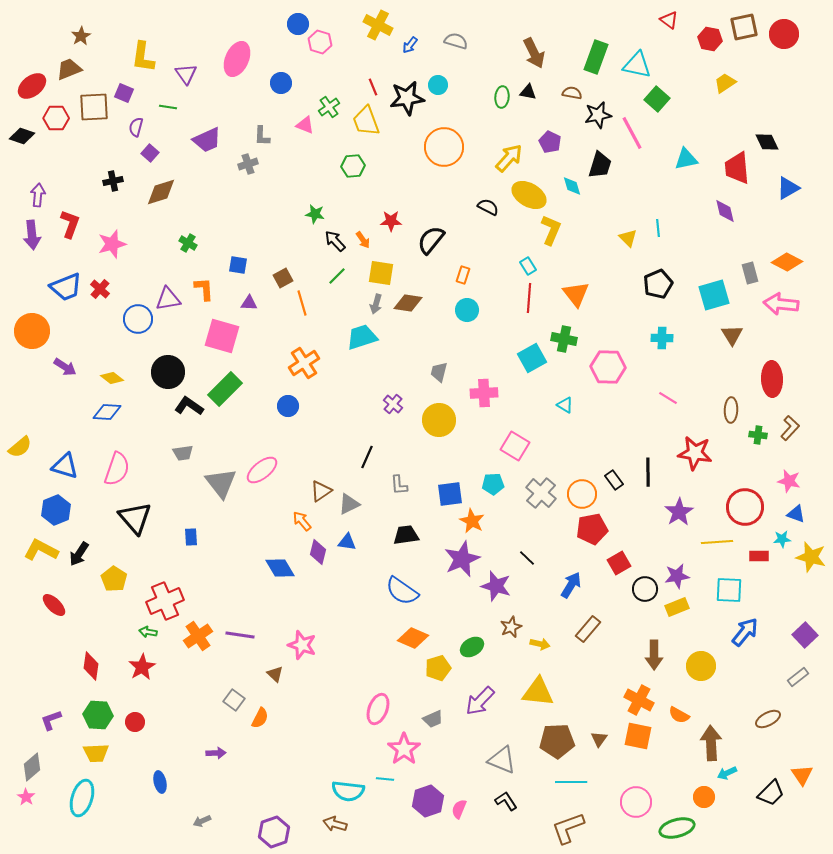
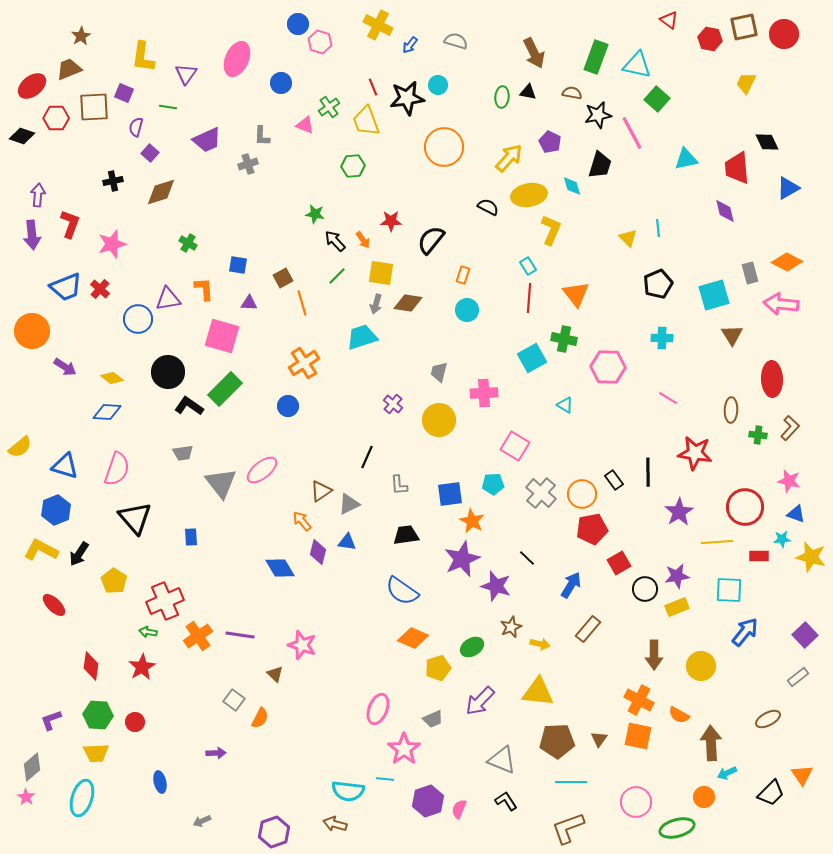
purple triangle at (186, 74): rotated 10 degrees clockwise
yellow trapezoid at (725, 83): moved 21 px right; rotated 30 degrees counterclockwise
yellow ellipse at (529, 195): rotated 40 degrees counterclockwise
yellow pentagon at (114, 579): moved 2 px down
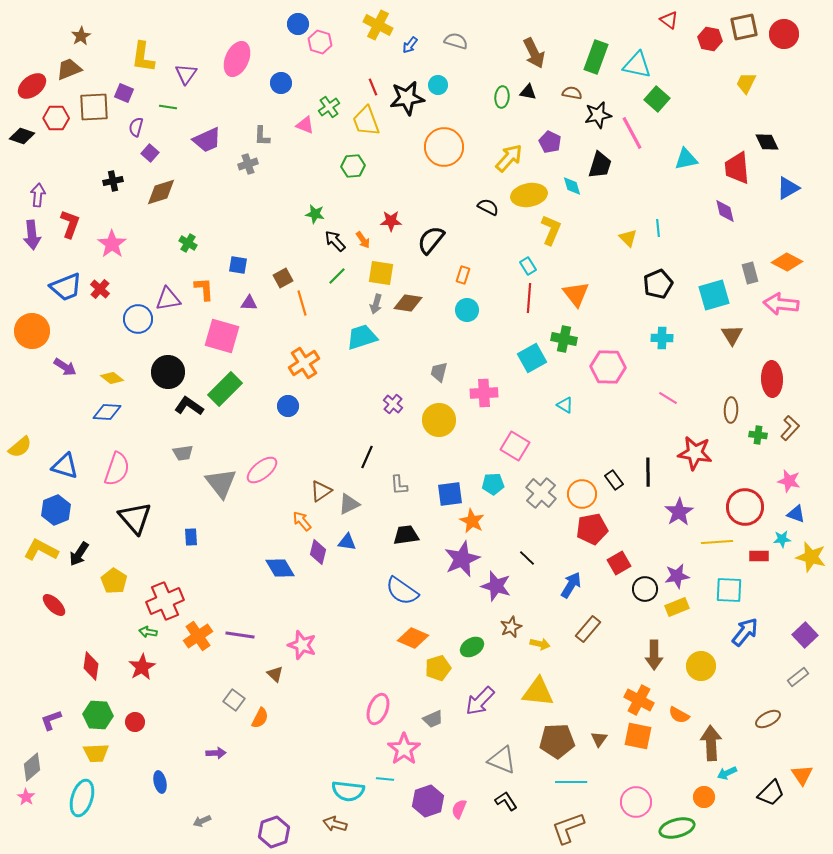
pink star at (112, 244): rotated 20 degrees counterclockwise
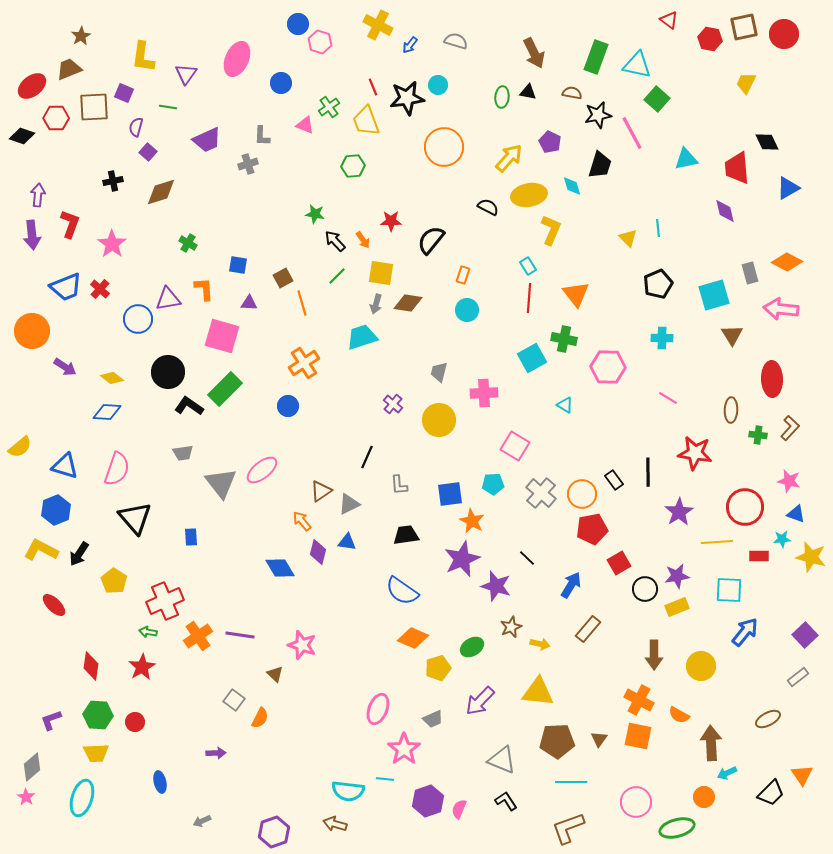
purple square at (150, 153): moved 2 px left, 1 px up
pink arrow at (781, 304): moved 5 px down
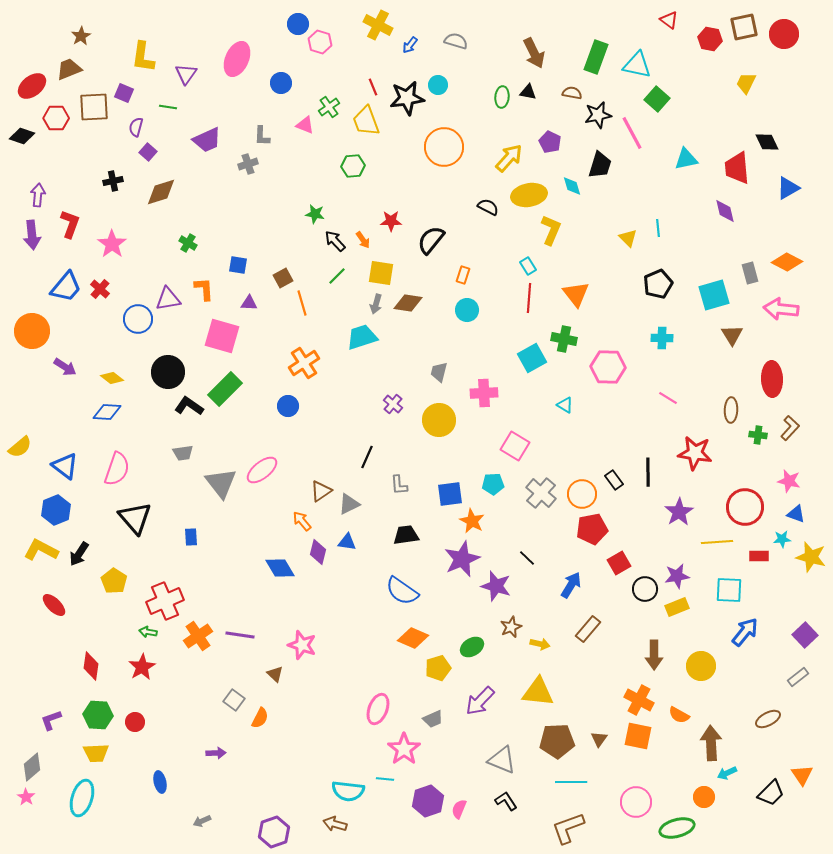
blue trapezoid at (66, 287): rotated 28 degrees counterclockwise
blue triangle at (65, 466): rotated 20 degrees clockwise
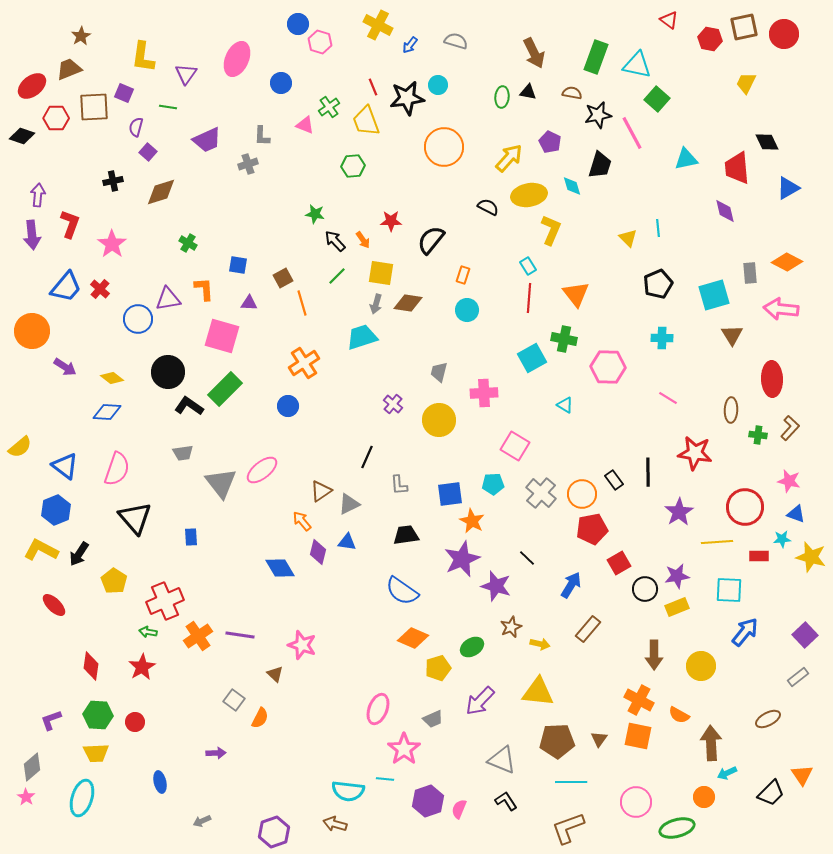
gray rectangle at (750, 273): rotated 10 degrees clockwise
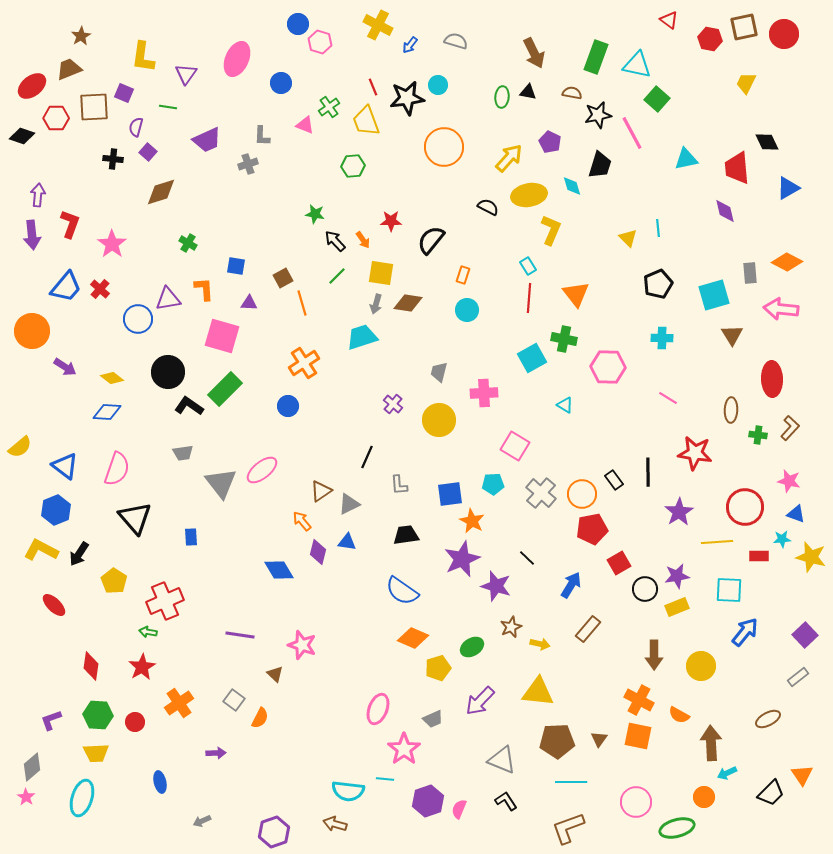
black cross at (113, 181): moved 22 px up; rotated 18 degrees clockwise
blue square at (238, 265): moved 2 px left, 1 px down
blue diamond at (280, 568): moved 1 px left, 2 px down
orange cross at (198, 636): moved 19 px left, 67 px down
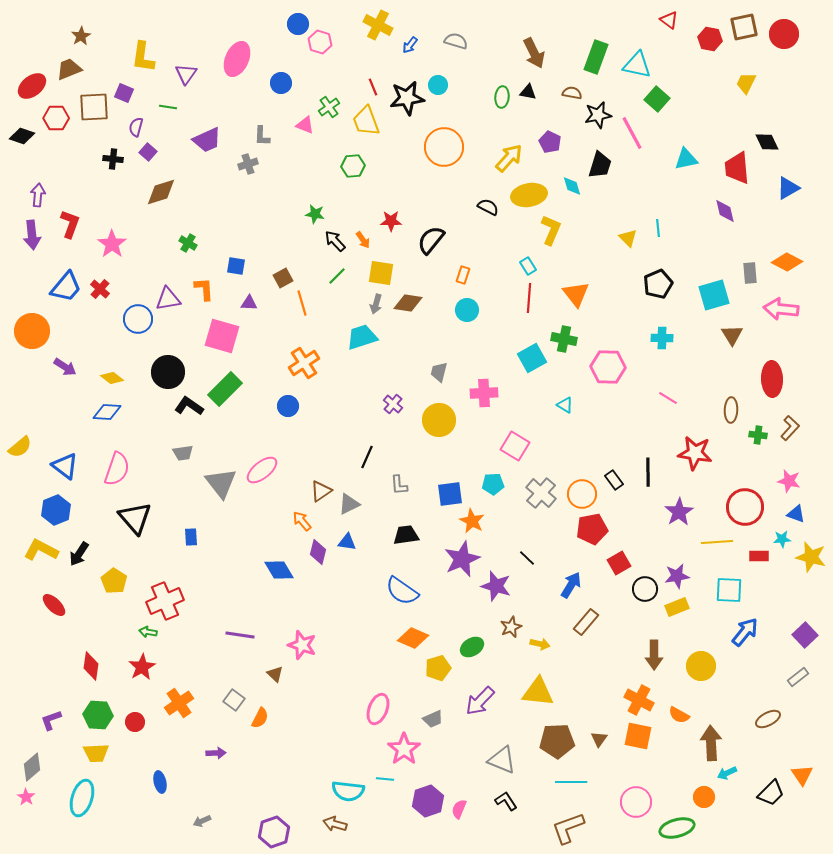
brown rectangle at (588, 629): moved 2 px left, 7 px up
